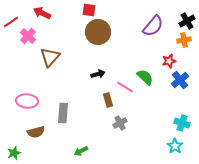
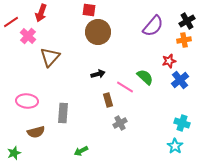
red arrow: moved 1 px left; rotated 96 degrees counterclockwise
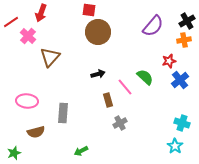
pink line: rotated 18 degrees clockwise
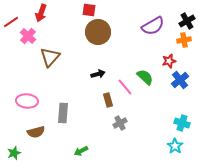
purple semicircle: rotated 20 degrees clockwise
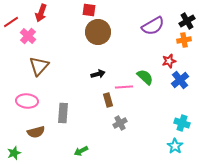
brown triangle: moved 11 px left, 9 px down
pink line: moved 1 px left; rotated 54 degrees counterclockwise
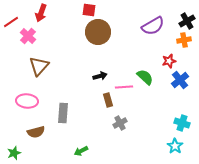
black arrow: moved 2 px right, 2 px down
